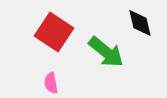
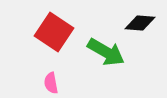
black diamond: rotated 72 degrees counterclockwise
green arrow: rotated 9 degrees counterclockwise
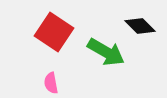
black diamond: moved 3 px down; rotated 40 degrees clockwise
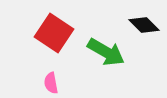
black diamond: moved 4 px right, 1 px up
red square: moved 1 px down
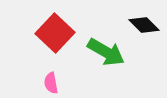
red square: moved 1 px right; rotated 9 degrees clockwise
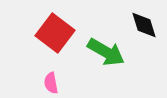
black diamond: rotated 28 degrees clockwise
red square: rotated 6 degrees counterclockwise
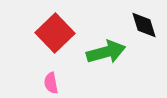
red square: rotated 9 degrees clockwise
green arrow: rotated 45 degrees counterclockwise
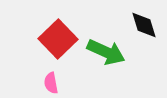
red square: moved 3 px right, 6 px down
green arrow: rotated 39 degrees clockwise
